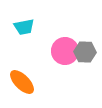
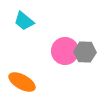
cyan trapezoid: moved 6 px up; rotated 50 degrees clockwise
orange ellipse: rotated 16 degrees counterclockwise
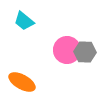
pink circle: moved 2 px right, 1 px up
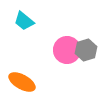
gray hexagon: moved 1 px right, 2 px up; rotated 20 degrees counterclockwise
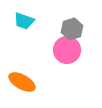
cyan trapezoid: rotated 20 degrees counterclockwise
gray hexagon: moved 14 px left, 21 px up
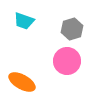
pink circle: moved 11 px down
